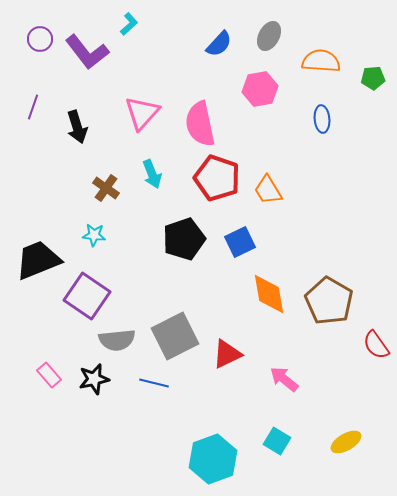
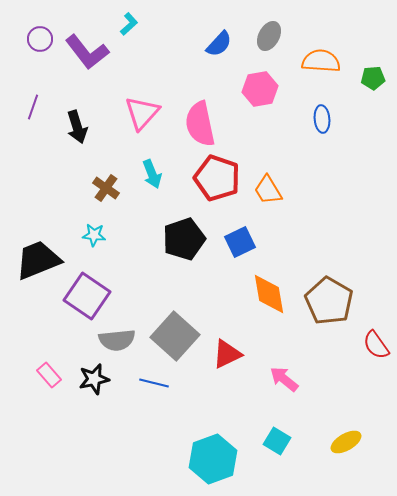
gray square: rotated 21 degrees counterclockwise
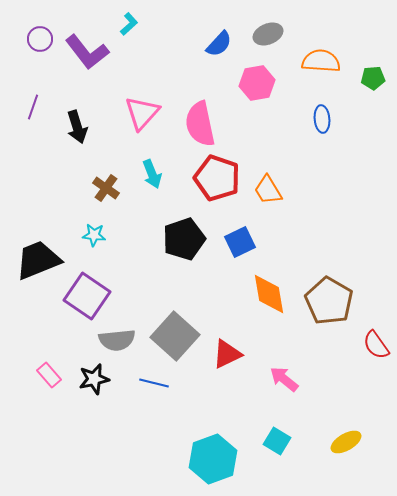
gray ellipse: moved 1 px left, 2 px up; rotated 40 degrees clockwise
pink hexagon: moved 3 px left, 6 px up
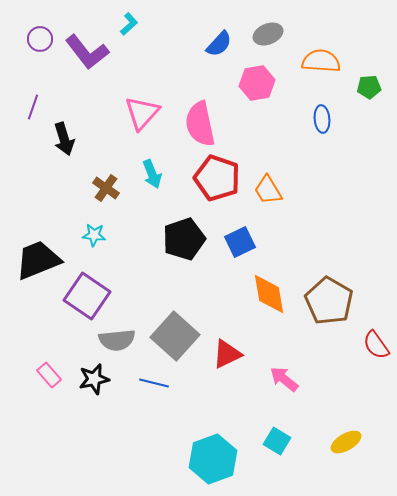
green pentagon: moved 4 px left, 9 px down
black arrow: moved 13 px left, 12 px down
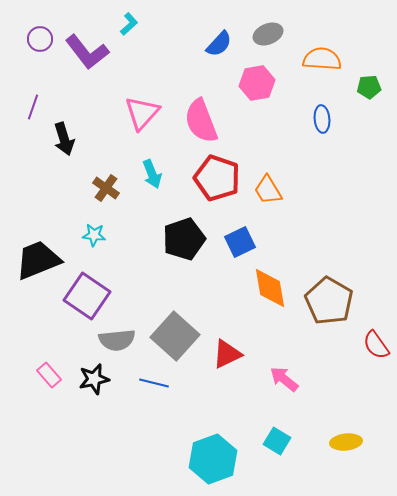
orange semicircle: moved 1 px right, 2 px up
pink semicircle: moved 1 px right, 3 px up; rotated 9 degrees counterclockwise
orange diamond: moved 1 px right, 6 px up
yellow ellipse: rotated 24 degrees clockwise
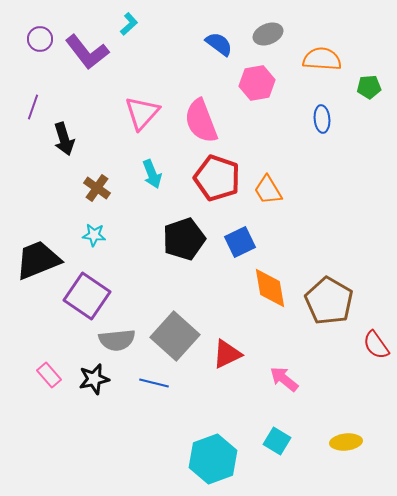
blue semicircle: rotated 96 degrees counterclockwise
brown cross: moved 9 px left
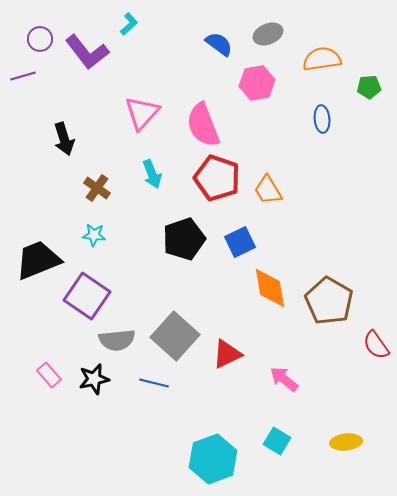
orange semicircle: rotated 12 degrees counterclockwise
purple line: moved 10 px left, 31 px up; rotated 55 degrees clockwise
pink semicircle: moved 2 px right, 4 px down
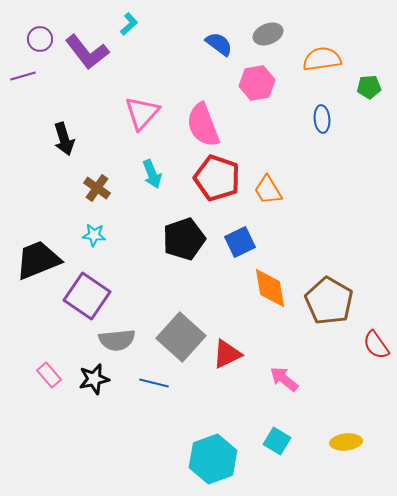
gray square: moved 6 px right, 1 px down
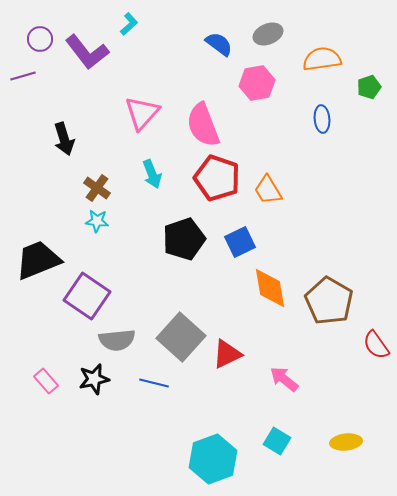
green pentagon: rotated 15 degrees counterclockwise
cyan star: moved 3 px right, 14 px up
pink rectangle: moved 3 px left, 6 px down
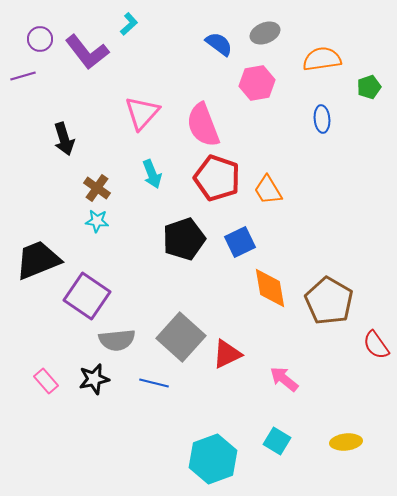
gray ellipse: moved 3 px left, 1 px up
